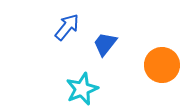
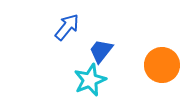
blue trapezoid: moved 4 px left, 7 px down
cyan star: moved 8 px right, 9 px up
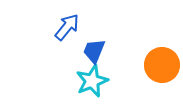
blue trapezoid: moved 7 px left; rotated 16 degrees counterclockwise
cyan star: moved 2 px right, 1 px down
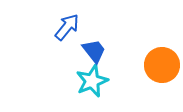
blue trapezoid: rotated 120 degrees clockwise
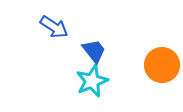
blue arrow: moved 13 px left; rotated 84 degrees clockwise
